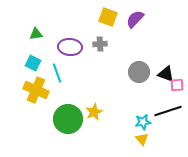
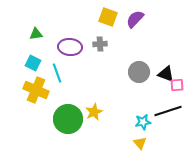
yellow triangle: moved 2 px left, 4 px down
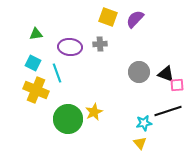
cyan star: moved 1 px right, 1 px down
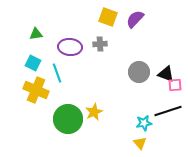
pink square: moved 2 px left
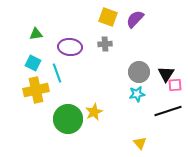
gray cross: moved 5 px right
black triangle: rotated 42 degrees clockwise
yellow cross: rotated 35 degrees counterclockwise
cyan star: moved 7 px left, 29 px up
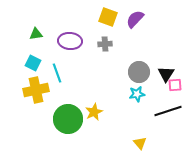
purple ellipse: moved 6 px up
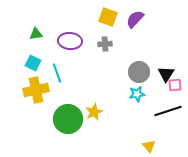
yellow triangle: moved 9 px right, 3 px down
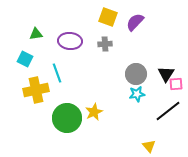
purple semicircle: moved 3 px down
cyan square: moved 8 px left, 4 px up
gray circle: moved 3 px left, 2 px down
pink square: moved 1 px right, 1 px up
black line: rotated 20 degrees counterclockwise
green circle: moved 1 px left, 1 px up
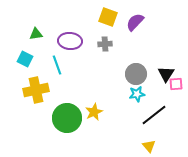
cyan line: moved 8 px up
black line: moved 14 px left, 4 px down
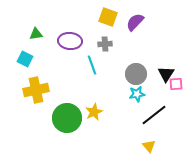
cyan line: moved 35 px right
